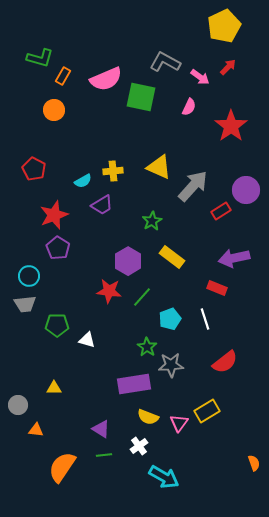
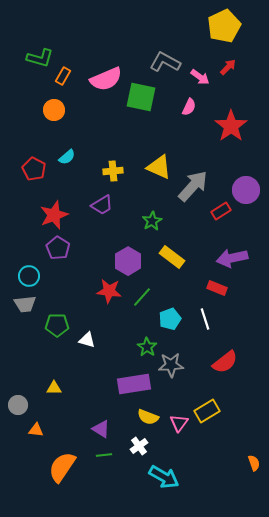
cyan semicircle at (83, 181): moved 16 px left, 24 px up; rotated 12 degrees counterclockwise
purple arrow at (234, 258): moved 2 px left
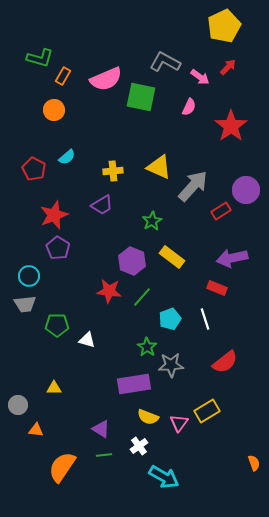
purple hexagon at (128, 261): moved 4 px right; rotated 8 degrees counterclockwise
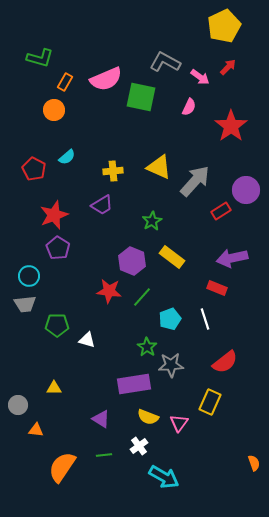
orange rectangle at (63, 76): moved 2 px right, 6 px down
gray arrow at (193, 186): moved 2 px right, 5 px up
yellow rectangle at (207, 411): moved 3 px right, 9 px up; rotated 35 degrees counterclockwise
purple triangle at (101, 429): moved 10 px up
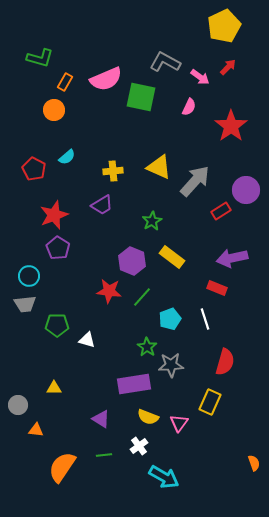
red semicircle at (225, 362): rotated 36 degrees counterclockwise
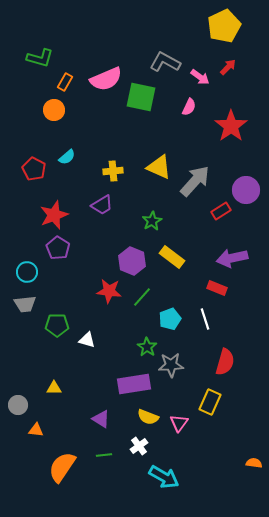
cyan circle at (29, 276): moved 2 px left, 4 px up
orange semicircle at (254, 463): rotated 63 degrees counterclockwise
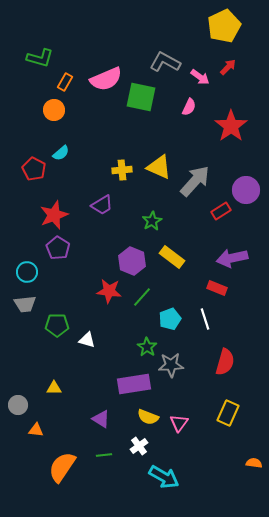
cyan semicircle at (67, 157): moved 6 px left, 4 px up
yellow cross at (113, 171): moved 9 px right, 1 px up
yellow rectangle at (210, 402): moved 18 px right, 11 px down
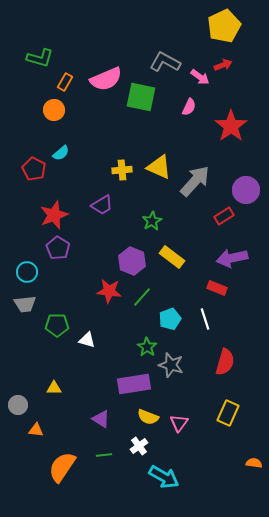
red arrow at (228, 67): moved 5 px left, 2 px up; rotated 24 degrees clockwise
red rectangle at (221, 211): moved 3 px right, 5 px down
gray star at (171, 365): rotated 20 degrees clockwise
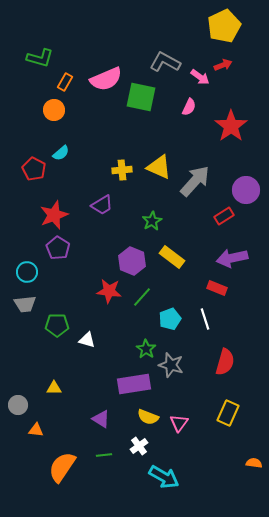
green star at (147, 347): moved 1 px left, 2 px down
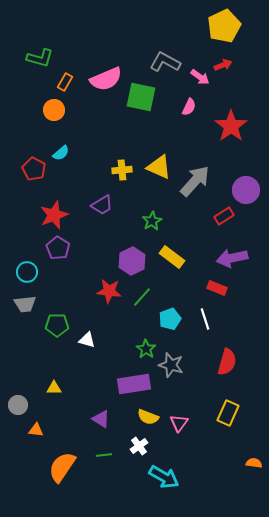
purple hexagon at (132, 261): rotated 12 degrees clockwise
red semicircle at (225, 362): moved 2 px right
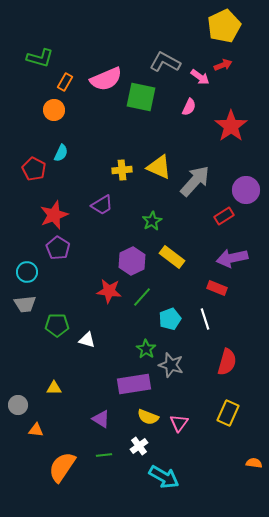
cyan semicircle at (61, 153): rotated 24 degrees counterclockwise
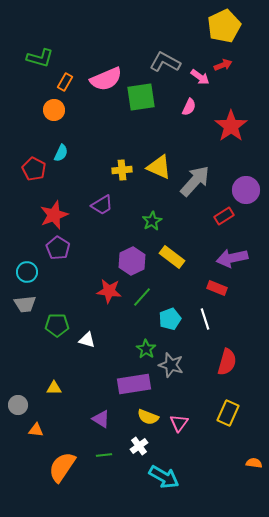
green square at (141, 97): rotated 20 degrees counterclockwise
